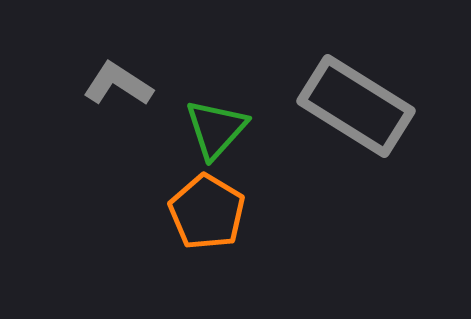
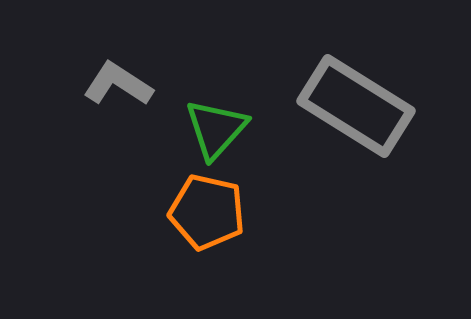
orange pentagon: rotated 18 degrees counterclockwise
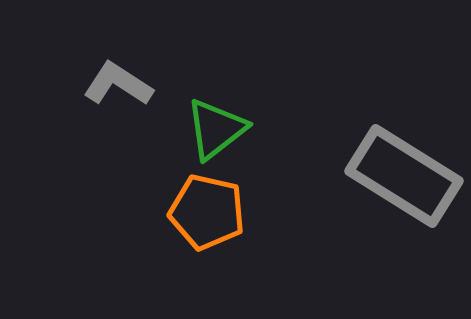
gray rectangle: moved 48 px right, 70 px down
green triangle: rotated 10 degrees clockwise
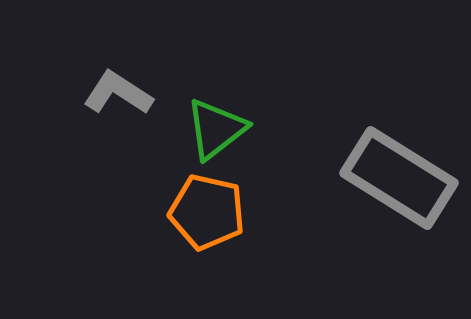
gray L-shape: moved 9 px down
gray rectangle: moved 5 px left, 2 px down
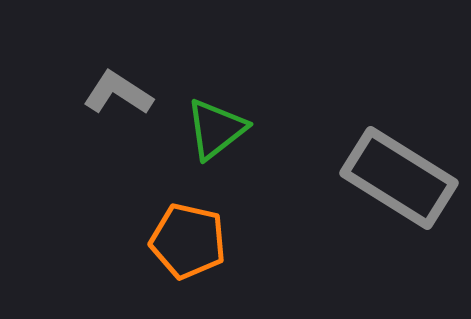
orange pentagon: moved 19 px left, 29 px down
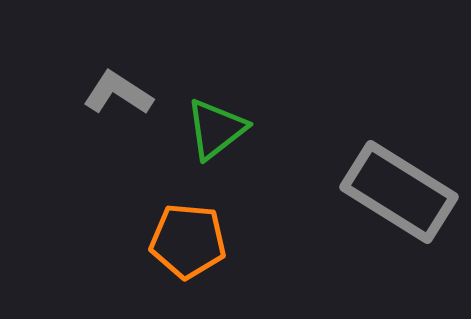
gray rectangle: moved 14 px down
orange pentagon: rotated 8 degrees counterclockwise
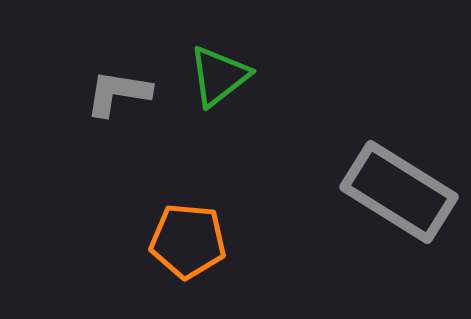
gray L-shape: rotated 24 degrees counterclockwise
green triangle: moved 3 px right, 53 px up
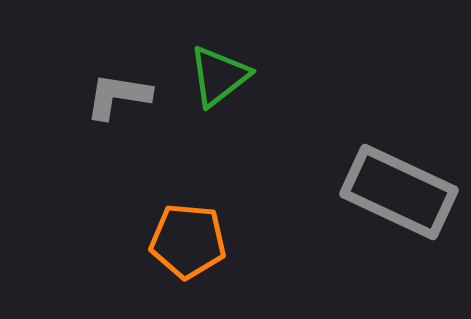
gray L-shape: moved 3 px down
gray rectangle: rotated 7 degrees counterclockwise
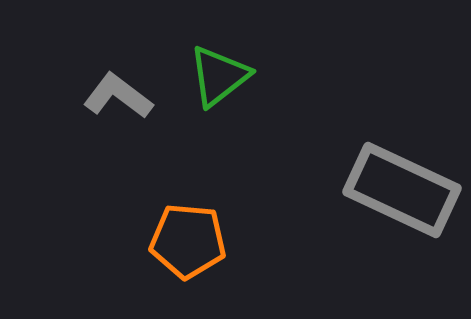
gray L-shape: rotated 28 degrees clockwise
gray rectangle: moved 3 px right, 2 px up
